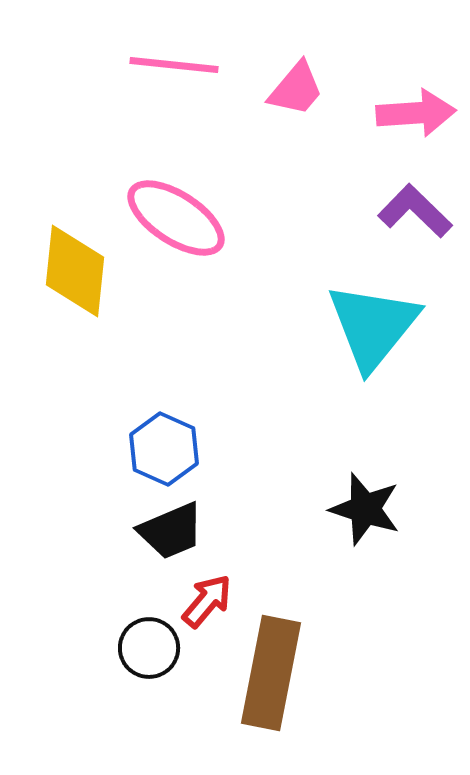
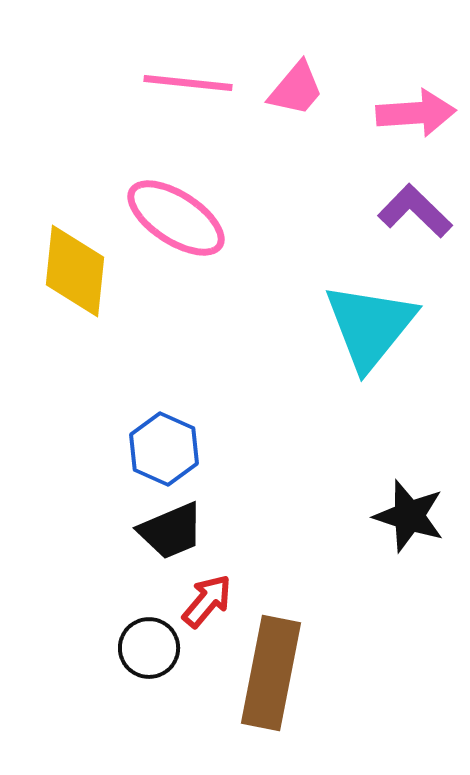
pink line: moved 14 px right, 18 px down
cyan triangle: moved 3 px left
black star: moved 44 px right, 7 px down
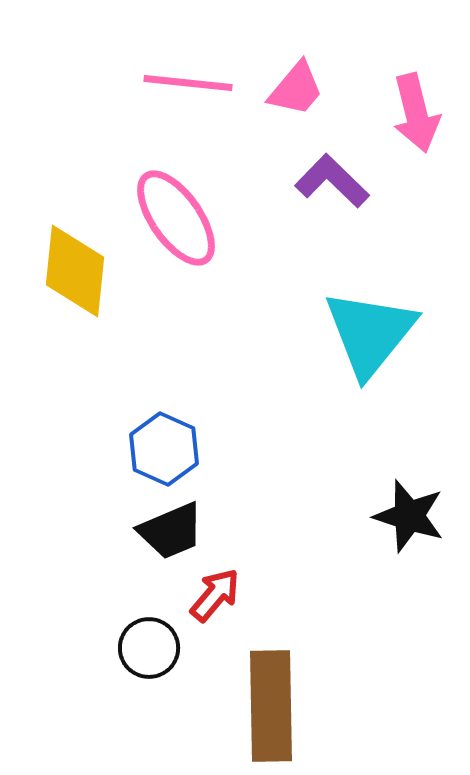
pink arrow: rotated 80 degrees clockwise
purple L-shape: moved 83 px left, 30 px up
pink ellipse: rotated 22 degrees clockwise
cyan triangle: moved 7 px down
red arrow: moved 8 px right, 6 px up
brown rectangle: moved 33 px down; rotated 12 degrees counterclockwise
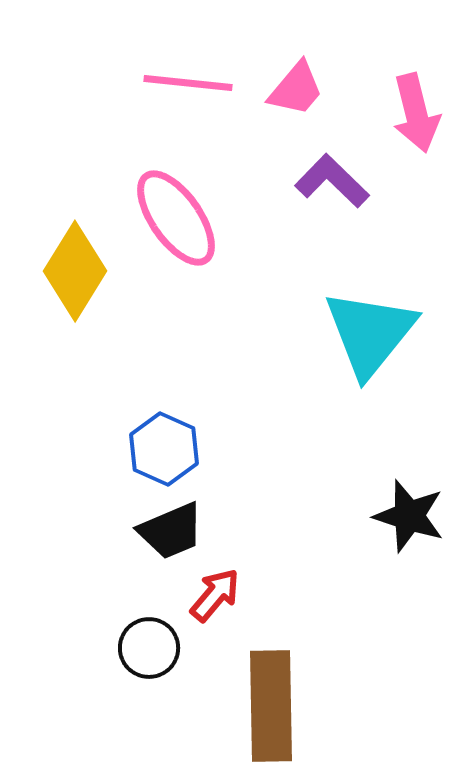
yellow diamond: rotated 26 degrees clockwise
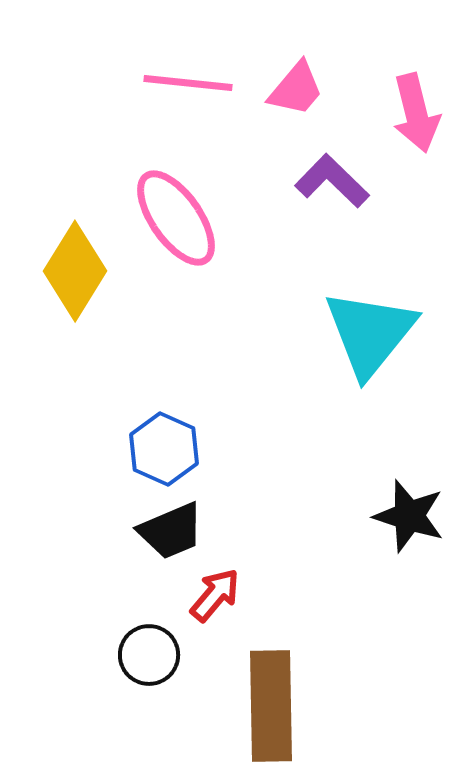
black circle: moved 7 px down
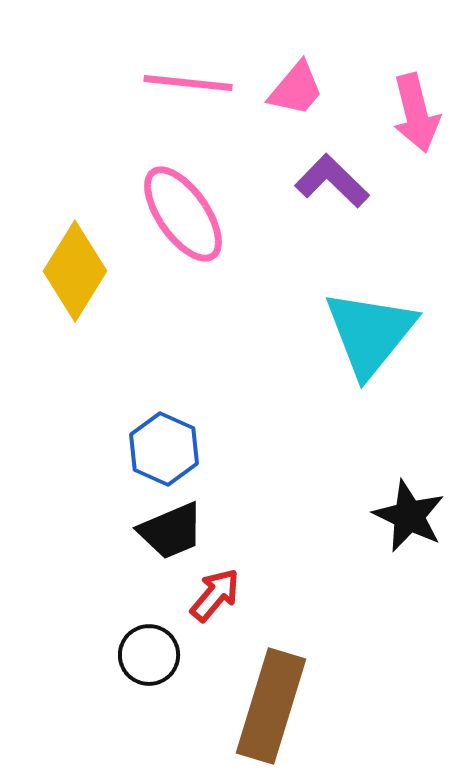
pink ellipse: moved 7 px right, 4 px up
black star: rotated 8 degrees clockwise
brown rectangle: rotated 18 degrees clockwise
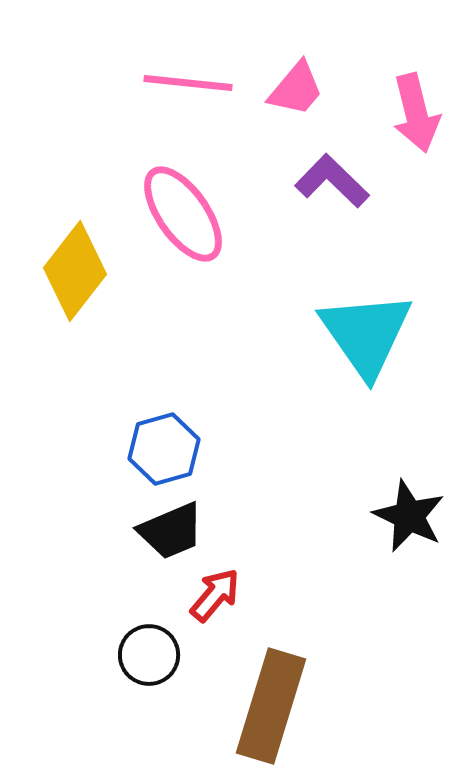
yellow diamond: rotated 6 degrees clockwise
cyan triangle: moved 4 px left, 1 px down; rotated 14 degrees counterclockwise
blue hexagon: rotated 20 degrees clockwise
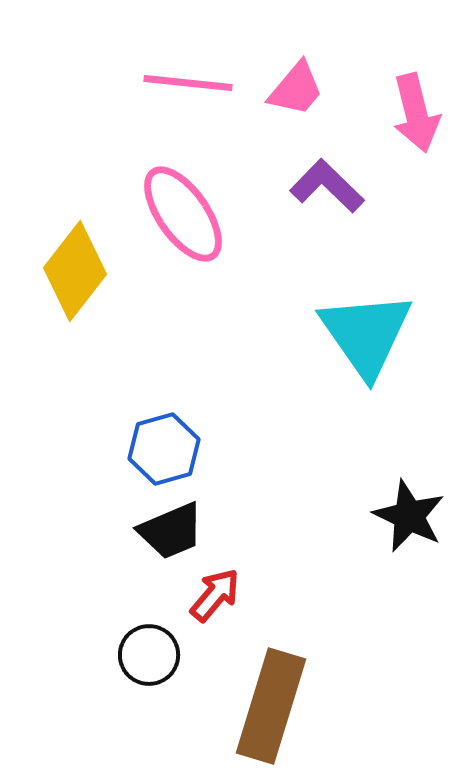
purple L-shape: moved 5 px left, 5 px down
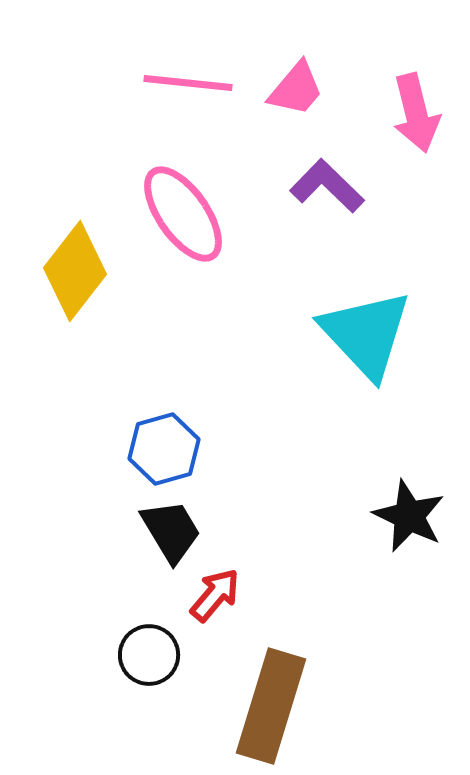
cyan triangle: rotated 8 degrees counterclockwise
black trapezoid: rotated 98 degrees counterclockwise
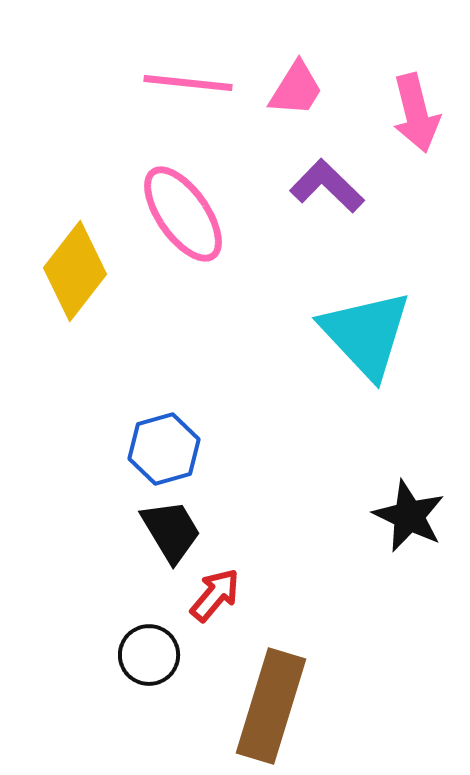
pink trapezoid: rotated 8 degrees counterclockwise
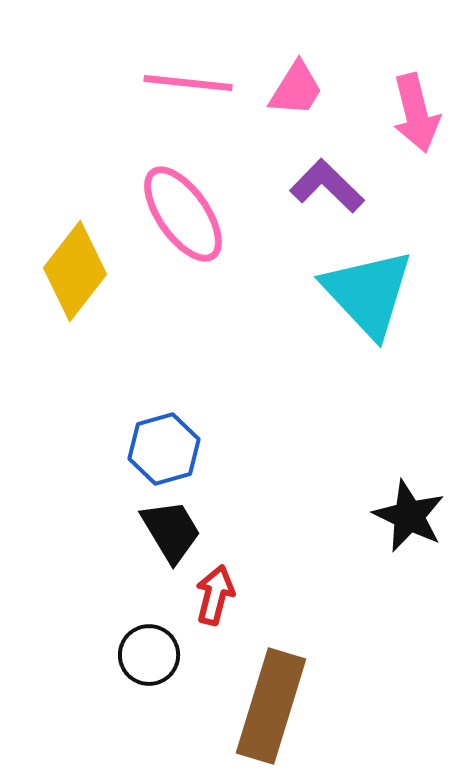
cyan triangle: moved 2 px right, 41 px up
red arrow: rotated 26 degrees counterclockwise
